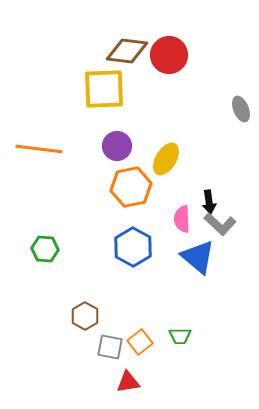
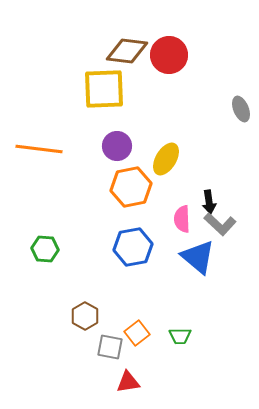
blue hexagon: rotated 21 degrees clockwise
orange square: moved 3 px left, 9 px up
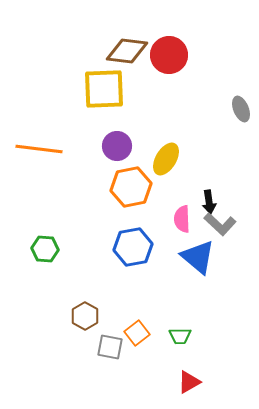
red triangle: moved 61 px right; rotated 20 degrees counterclockwise
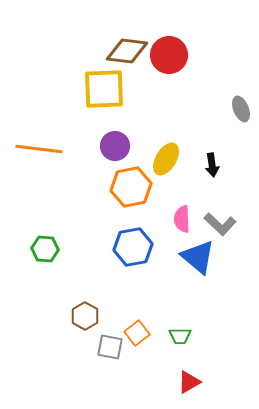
purple circle: moved 2 px left
black arrow: moved 3 px right, 37 px up
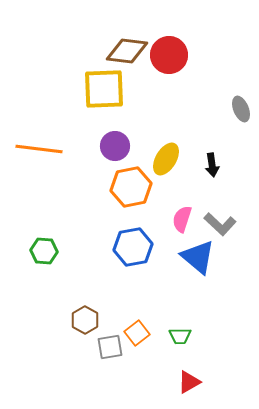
pink semicircle: rotated 20 degrees clockwise
green hexagon: moved 1 px left, 2 px down
brown hexagon: moved 4 px down
gray square: rotated 20 degrees counterclockwise
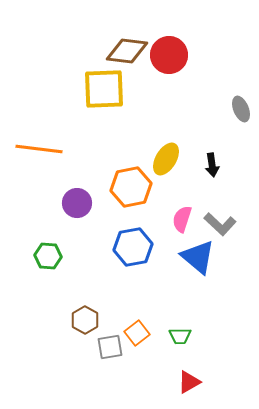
purple circle: moved 38 px left, 57 px down
green hexagon: moved 4 px right, 5 px down
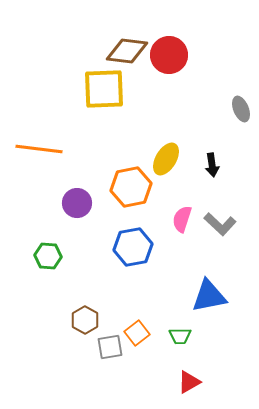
blue triangle: moved 11 px right, 39 px down; rotated 51 degrees counterclockwise
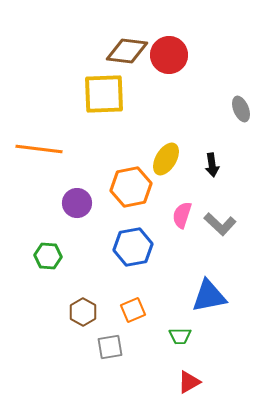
yellow square: moved 5 px down
pink semicircle: moved 4 px up
brown hexagon: moved 2 px left, 8 px up
orange square: moved 4 px left, 23 px up; rotated 15 degrees clockwise
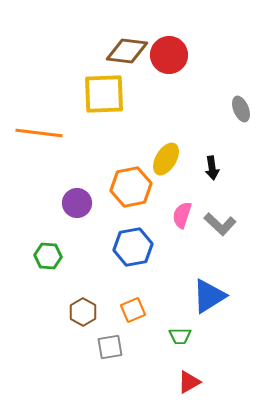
orange line: moved 16 px up
black arrow: moved 3 px down
blue triangle: rotated 21 degrees counterclockwise
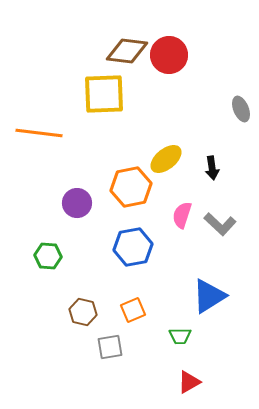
yellow ellipse: rotated 20 degrees clockwise
brown hexagon: rotated 16 degrees counterclockwise
